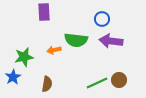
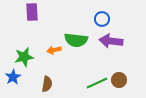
purple rectangle: moved 12 px left
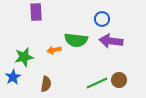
purple rectangle: moved 4 px right
brown semicircle: moved 1 px left
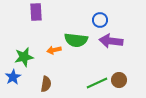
blue circle: moved 2 px left, 1 px down
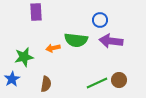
orange arrow: moved 1 px left, 2 px up
blue star: moved 1 px left, 2 px down
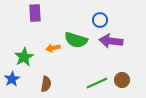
purple rectangle: moved 1 px left, 1 px down
green semicircle: rotated 10 degrees clockwise
green star: rotated 18 degrees counterclockwise
brown circle: moved 3 px right
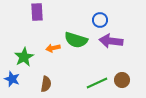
purple rectangle: moved 2 px right, 1 px up
blue star: rotated 21 degrees counterclockwise
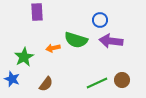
brown semicircle: rotated 28 degrees clockwise
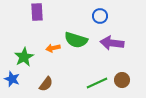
blue circle: moved 4 px up
purple arrow: moved 1 px right, 2 px down
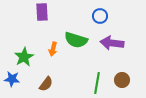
purple rectangle: moved 5 px right
orange arrow: moved 1 px down; rotated 64 degrees counterclockwise
blue star: rotated 14 degrees counterclockwise
green line: rotated 55 degrees counterclockwise
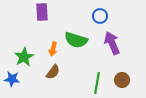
purple arrow: rotated 60 degrees clockwise
brown semicircle: moved 7 px right, 12 px up
